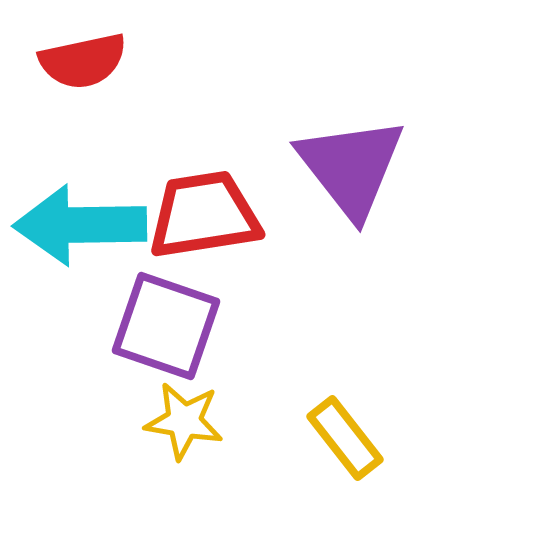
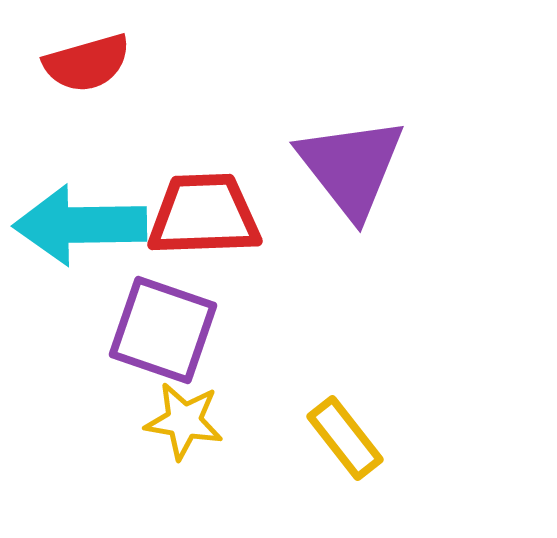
red semicircle: moved 4 px right, 2 px down; rotated 4 degrees counterclockwise
red trapezoid: rotated 7 degrees clockwise
purple square: moved 3 px left, 4 px down
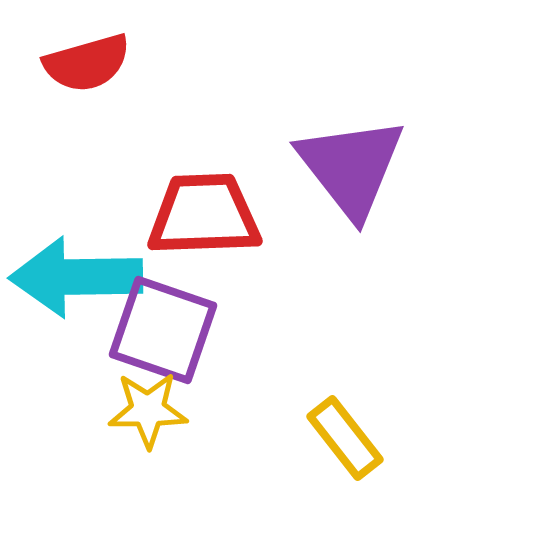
cyan arrow: moved 4 px left, 52 px down
yellow star: moved 36 px left, 11 px up; rotated 10 degrees counterclockwise
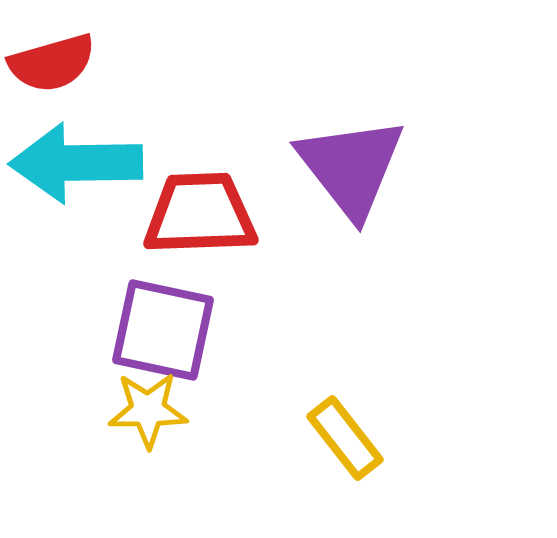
red semicircle: moved 35 px left
red trapezoid: moved 4 px left, 1 px up
cyan arrow: moved 114 px up
purple square: rotated 7 degrees counterclockwise
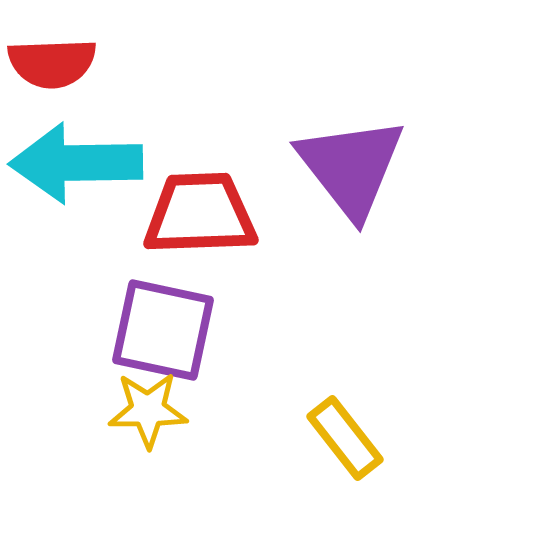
red semicircle: rotated 14 degrees clockwise
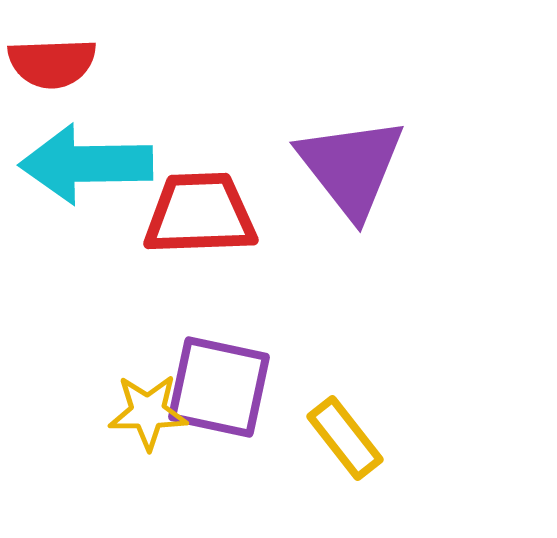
cyan arrow: moved 10 px right, 1 px down
purple square: moved 56 px right, 57 px down
yellow star: moved 2 px down
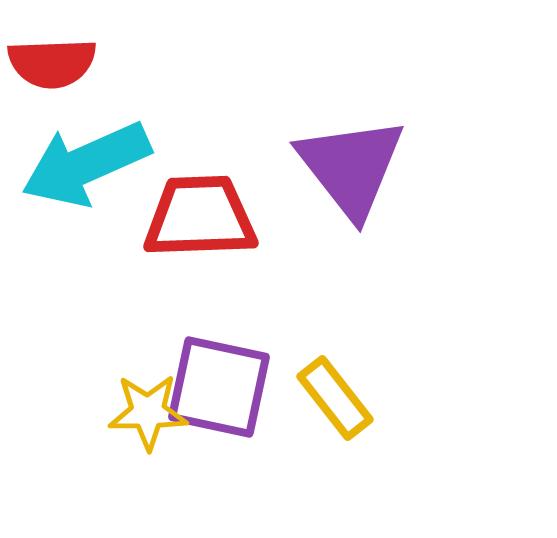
cyan arrow: rotated 23 degrees counterclockwise
red trapezoid: moved 3 px down
yellow rectangle: moved 10 px left, 40 px up
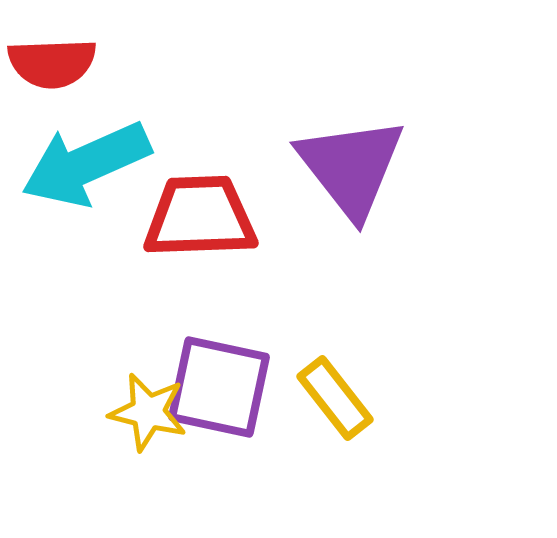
yellow star: rotated 14 degrees clockwise
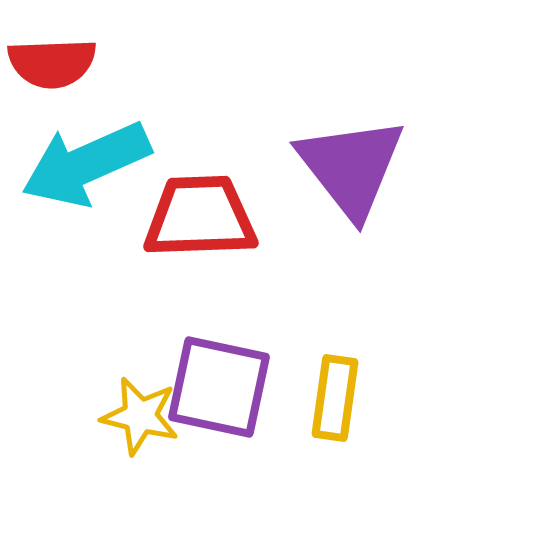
yellow rectangle: rotated 46 degrees clockwise
yellow star: moved 8 px left, 4 px down
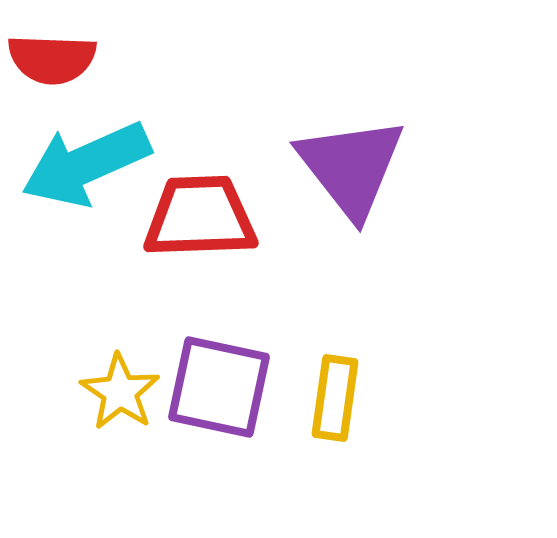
red semicircle: moved 4 px up; rotated 4 degrees clockwise
yellow star: moved 20 px left, 24 px up; rotated 20 degrees clockwise
